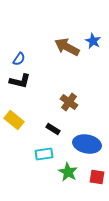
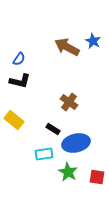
blue ellipse: moved 11 px left, 1 px up; rotated 24 degrees counterclockwise
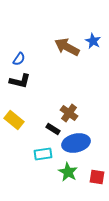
brown cross: moved 11 px down
cyan rectangle: moved 1 px left
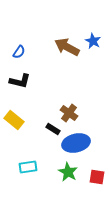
blue semicircle: moved 7 px up
cyan rectangle: moved 15 px left, 13 px down
